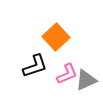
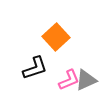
black L-shape: moved 2 px down
pink L-shape: moved 2 px right, 6 px down
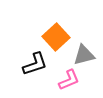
black L-shape: moved 4 px up
gray triangle: moved 2 px left, 25 px up; rotated 10 degrees clockwise
